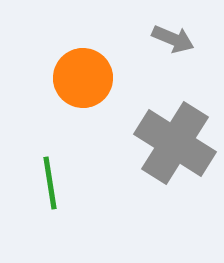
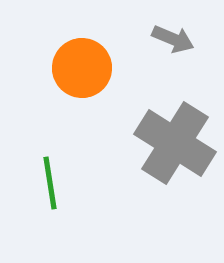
orange circle: moved 1 px left, 10 px up
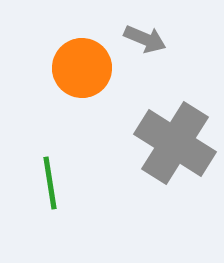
gray arrow: moved 28 px left
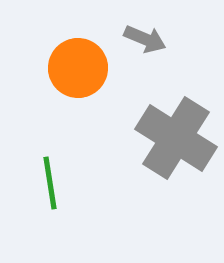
orange circle: moved 4 px left
gray cross: moved 1 px right, 5 px up
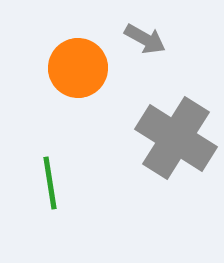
gray arrow: rotated 6 degrees clockwise
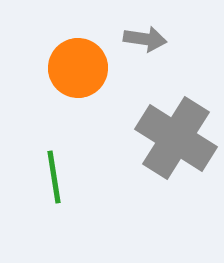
gray arrow: rotated 21 degrees counterclockwise
green line: moved 4 px right, 6 px up
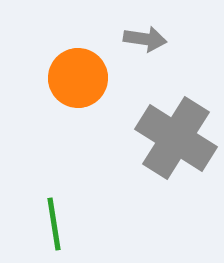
orange circle: moved 10 px down
green line: moved 47 px down
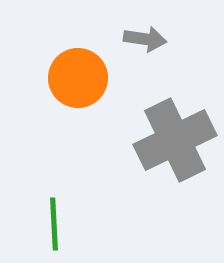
gray cross: moved 1 px left, 2 px down; rotated 32 degrees clockwise
green line: rotated 6 degrees clockwise
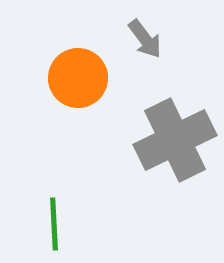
gray arrow: rotated 45 degrees clockwise
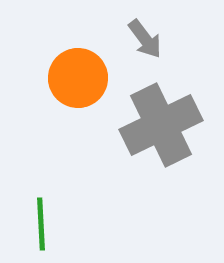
gray cross: moved 14 px left, 15 px up
green line: moved 13 px left
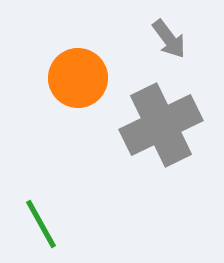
gray arrow: moved 24 px right
green line: rotated 26 degrees counterclockwise
